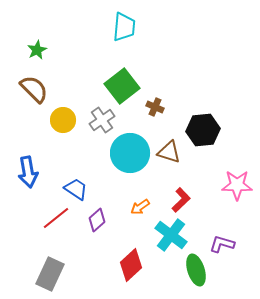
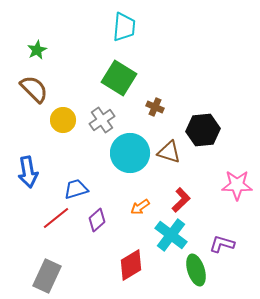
green square: moved 3 px left, 8 px up; rotated 20 degrees counterclockwise
blue trapezoid: rotated 50 degrees counterclockwise
red diamond: rotated 12 degrees clockwise
gray rectangle: moved 3 px left, 2 px down
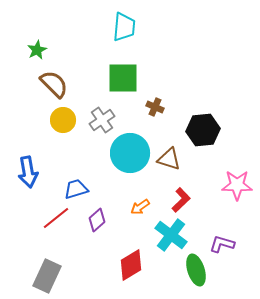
green square: moved 4 px right; rotated 32 degrees counterclockwise
brown semicircle: moved 20 px right, 5 px up
brown triangle: moved 7 px down
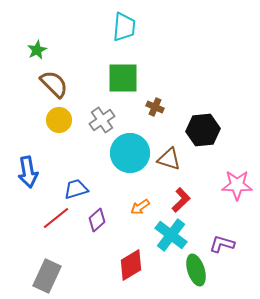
yellow circle: moved 4 px left
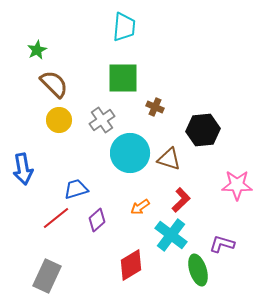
blue arrow: moved 5 px left, 3 px up
green ellipse: moved 2 px right
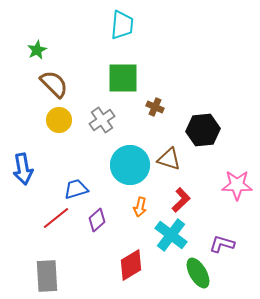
cyan trapezoid: moved 2 px left, 2 px up
cyan circle: moved 12 px down
orange arrow: rotated 42 degrees counterclockwise
green ellipse: moved 3 px down; rotated 12 degrees counterclockwise
gray rectangle: rotated 28 degrees counterclockwise
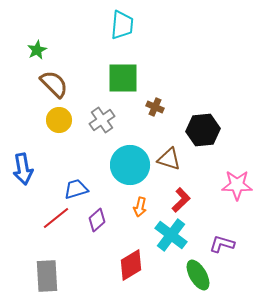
green ellipse: moved 2 px down
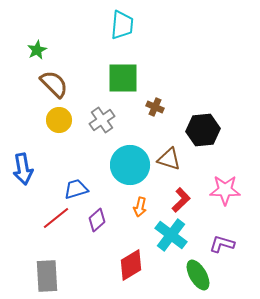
pink star: moved 12 px left, 5 px down
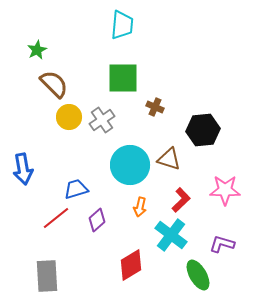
yellow circle: moved 10 px right, 3 px up
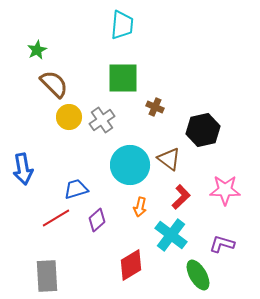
black hexagon: rotated 8 degrees counterclockwise
brown triangle: rotated 20 degrees clockwise
red L-shape: moved 3 px up
red line: rotated 8 degrees clockwise
